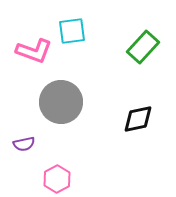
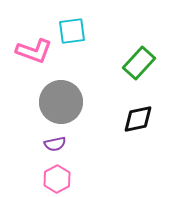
green rectangle: moved 4 px left, 16 px down
purple semicircle: moved 31 px right
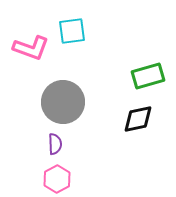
pink L-shape: moved 3 px left, 3 px up
green rectangle: moved 9 px right, 13 px down; rotated 32 degrees clockwise
gray circle: moved 2 px right
purple semicircle: rotated 80 degrees counterclockwise
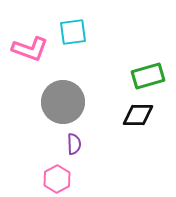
cyan square: moved 1 px right, 1 px down
pink L-shape: moved 1 px left, 1 px down
black diamond: moved 4 px up; rotated 12 degrees clockwise
purple semicircle: moved 19 px right
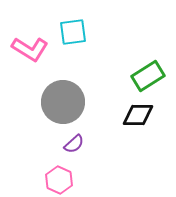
pink L-shape: rotated 12 degrees clockwise
green rectangle: rotated 16 degrees counterclockwise
purple semicircle: rotated 50 degrees clockwise
pink hexagon: moved 2 px right, 1 px down; rotated 8 degrees counterclockwise
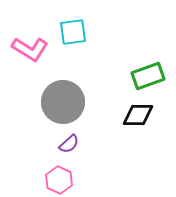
green rectangle: rotated 12 degrees clockwise
purple semicircle: moved 5 px left
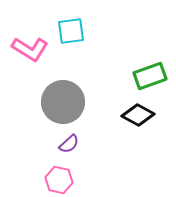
cyan square: moved 2 px left, 1 px up
green rectangle: moved 2 px right
black diamond: rotated 28 degrees clockwise
pink hexagon: rotated 12 degrees counterclockwise
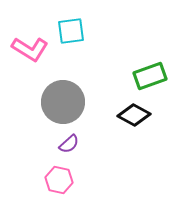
black diamond: moved 4 px left
